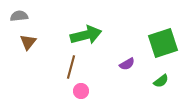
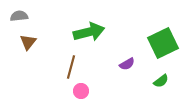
green arrow: moved 3 px right, 3 px up
green square: rotated 8 degrees counterclockwise
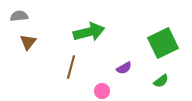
purple semicircle: moved 3 px left, 4 px down
pink circle: moved 21 px right
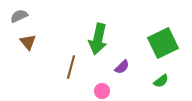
gray semicircle: rotated 18 degrees counterclockwise
green arrow: moved 9 px right, 7 px down; rotated 116 degrees clockwise
brown triangle: rotated 18 degrees counterclockwise
purple semicircle: moved 2 px left, 1 px up; rotated 14 degrees counterclockwise
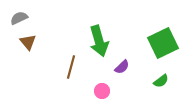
gray semicircle: moved 2 px down
green arrow: moved 1 px right, 2 px down; rotated 28 degrees counterclockwise
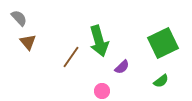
gray semicircle: rotated 72 degrees clockwise
brown line: moved 10 px up; rotated 20 degrees clockwise
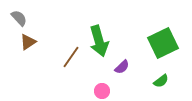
brown triangle: rotated 36 degrees clockwise
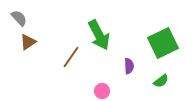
green arrow: moved 6 px up; rotated 12 degrees counterclockwise
purple semicircle: moved 7 px right, 1 px up; rotated 49 degrees counterclockwise
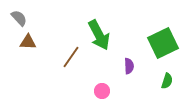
brown triangle: rotated 36 degrees clockwise
green semicircle: moved 6 px right; rotated 35 degrees counterclockwise
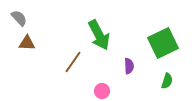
brown triangle: moved 1 px left, 1 px down
brown line: moved 2 px right, 5 px down
